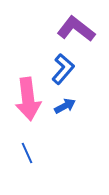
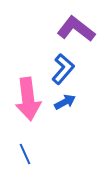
blue arrow: moved 4 px up
blue line: moved 2 px left, 1 px down
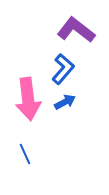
purple L-shape: moved 1 px down
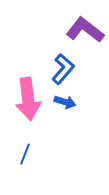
purple L-shape: moved 9 px right
blue arrow: rotated 45 degrees clockwise
blue line: rotated 45 degrees clockwise
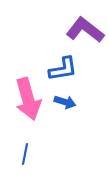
blue L-shape: rotated 40 degrees clockwise
pink arrow: rotated 9 degrees counterclockwise
blue line: rotated 10 degrees counterclockwise
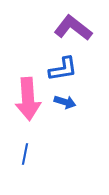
purple L-shape: moved 12 px left, 2 px up
pink arrow: rotated 12 degrees clockwise
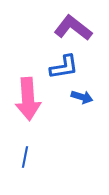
blue L-shape: moved 1 px right, 2 px up
blue arrow: moved 17 px right, 5 px up
blue line: moved 3 px down
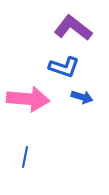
blue L-shape: rotated 28 degrees clockwise
pink arrow: rotated 81 degrees counterclockwise
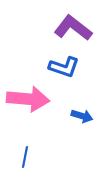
blue arrow: moved 19 px down
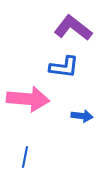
blue L-shape: rotated 12 degrees counterclockwise
blue arrow: rotated 10 degrees counterclockwise
